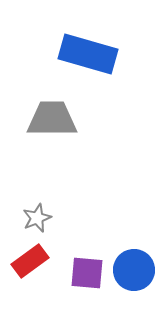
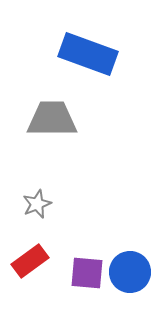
blue rectangle: rotated 4 degrees clockwise
gray star: moved 14 px up
blue circle: moved 4 px left, 2 px down
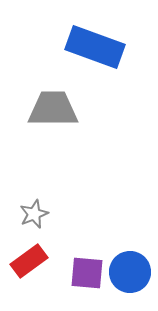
blue rectangle: moved 7 px right, 7 px up
gray trapezoid: moved 1 px right, 10 px up
gray star: moved 3 px left, 10 px down
red rectangle: moved 1 px left
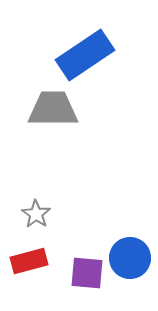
blue rectangle: moved 10 px left, 8 px down; rotated 54 degrees counterclockwise
gray star: moved 2 px right; rotated 16 degrees counterclockwise
red rectangle: rotated 21 degrees clockwise
blue circle: moved 14 px up
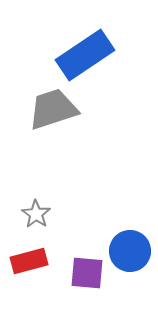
gray trapezoid: rotated 18 degrees counterclockwise
blue circle: moved 7 px up
